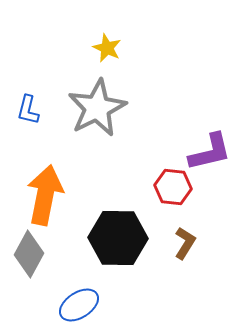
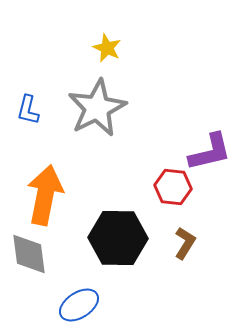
gray diamond: rotated 36 degrees counterclockwise
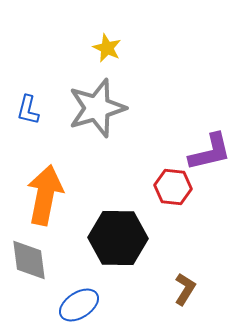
gray star: rotated 10 degrees clockwise
brown L-shape: moved 46 px down
gray diamond: moved 6 px down
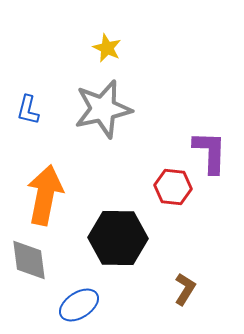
gray star: moved 6 px right, 1 px down; rotated 4 degrees clockwise
purple L-shape: rotated 75 degrees counterclockwise
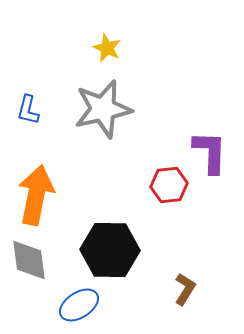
red hexagon: moved 4 px left, 2 px up; rotated 12 degrees counterclockwise
orange arrow: moved 9 px left
black hexagon: moved 8 px left, 12 px down
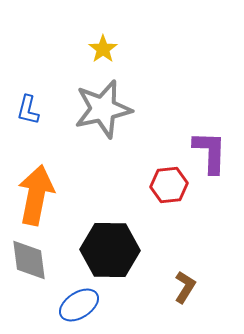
yellow star: moved 4 px left, 1 px down; rotated 12 degrees clockwise
brown L-shape: moved 2 px up
